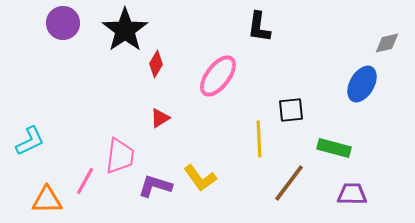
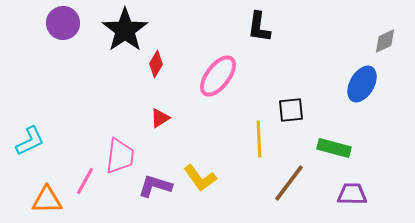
gray diamond: moved 2 px left, 2 px up; rotated 12 degrees counterclockwise
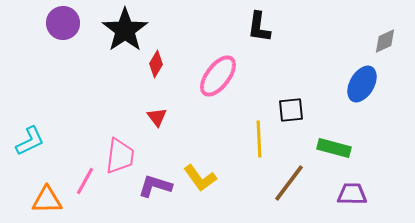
red triangle: moved 3 px left, 1 px up; rotated 35 degrees counterclockwise
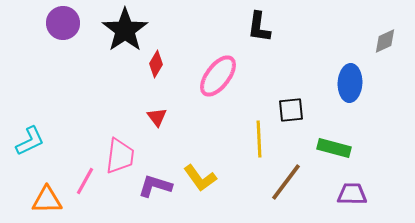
blue ellipse: moved 12 px left, 1 px up; rotated 27 degrees counterclockwise
brown line: moved 3 px left, 1 px up
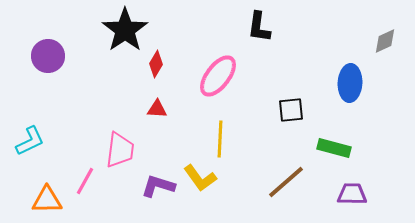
purple circle: moved 15 px left, 33 px down
red triangle: moved 8 px up; rotated 50 degrees counterclockwise
yellow line: moved 39 px left; rotated 6 degrees clockwise
pink trapezoid: moved 6 px up
brown line: rotated 12 degrees clockwise
purple L-shape: moved 3 px right
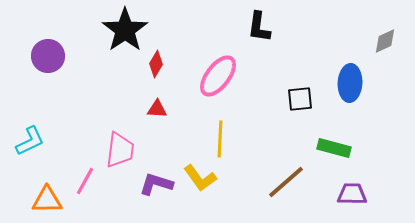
black square: moved 9 px right, 11 px up
purple L-shape: moved 2 px left, 2 px up
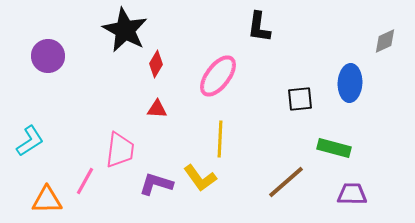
black star: rotated 9 degrees counterclockwise
cyan L-shape: rotated 8 degrees counterclockwise
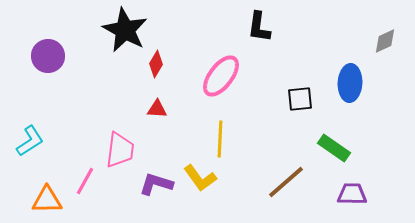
pink ellipse: moved 3 px right
green rectangle: rotated 20 degrees clockwise
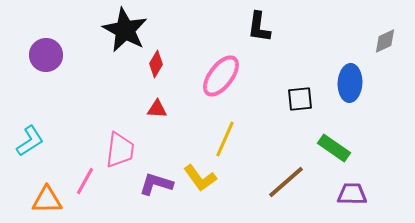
purple circle: moved 2 px left, 1 px up
yellow line: moved 5 px right; rotated 21 degrees clockwise
